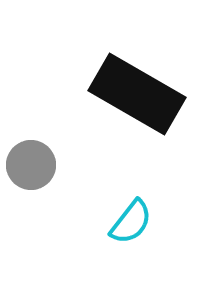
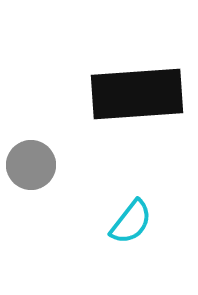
black rectangle: rotated 34 degrees counterclockwise
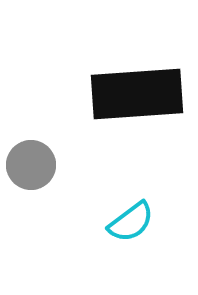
cyan semicircle: rotated 15 degrees clockwise
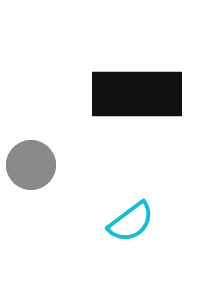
black rectangle: rotated 4 degrees clockwise
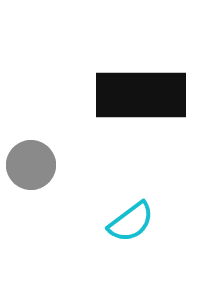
black rectangle: moved 4 px right, 1 px down
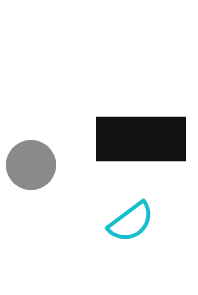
black rectangle: moved 44 px down
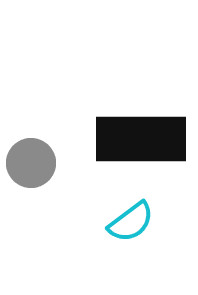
gray circle: moved 2 px up
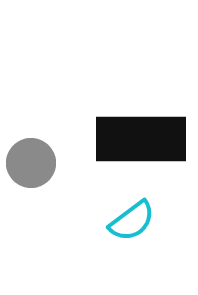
cyan semicircle: moved 1 px right, 1 px up
